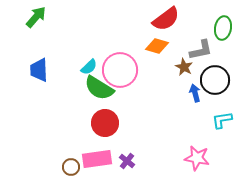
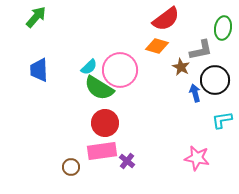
brown star: moved 3 px left
pink rectangle: moved 5 px right, 8 px up
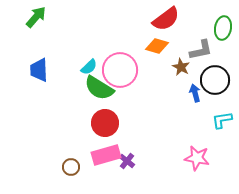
pink rectangle: moved 4 px right, 4 px down; rotated 8 degrees counterclockwise
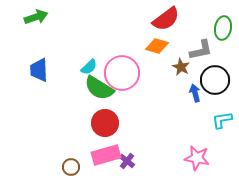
green arrow: rotated 30 degrees clockwise
pink circle: moved 2 px right, 3 px down
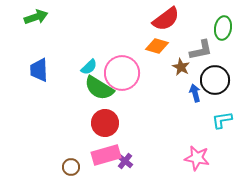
purple cross: moved 2 px left
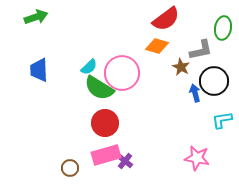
black circle: moved 1 px left, 1 px down
brown circle: moved 1 px left, 1 px down
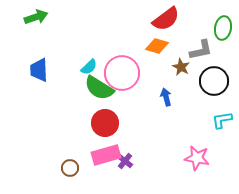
blue arrow: moved 29 px left, 4 px down
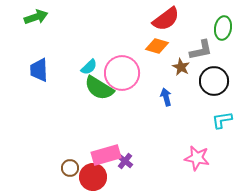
red circle: moved 12 px left, 54 px down
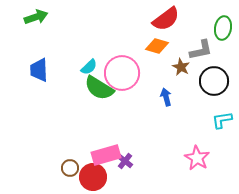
pink star: rotated 20 degrees clockwise
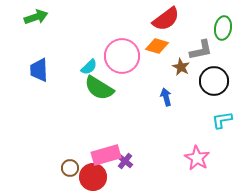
pink circle: moved 17 px up
